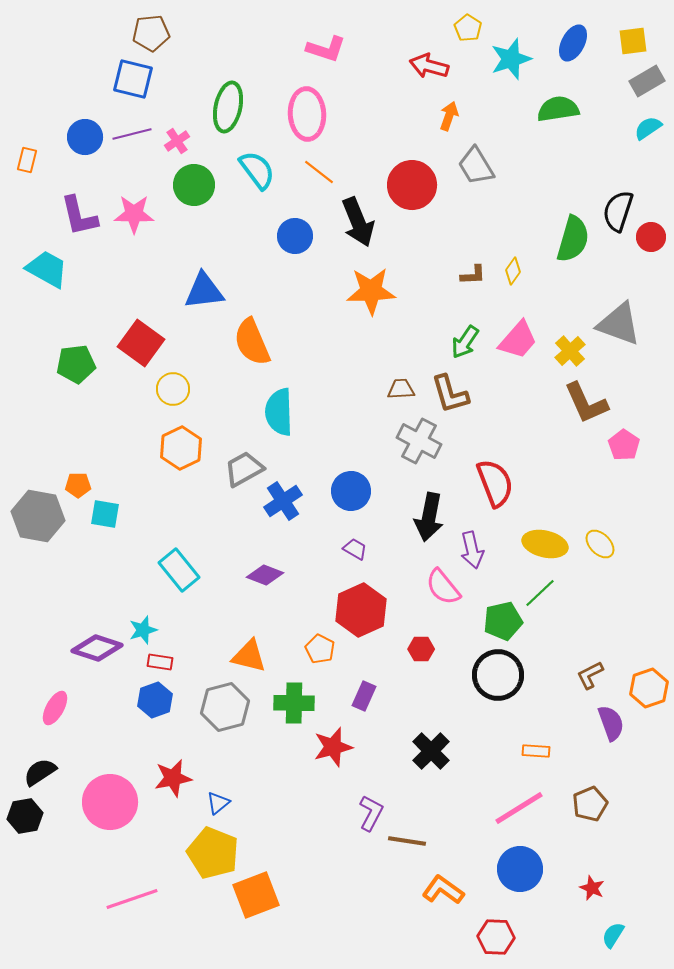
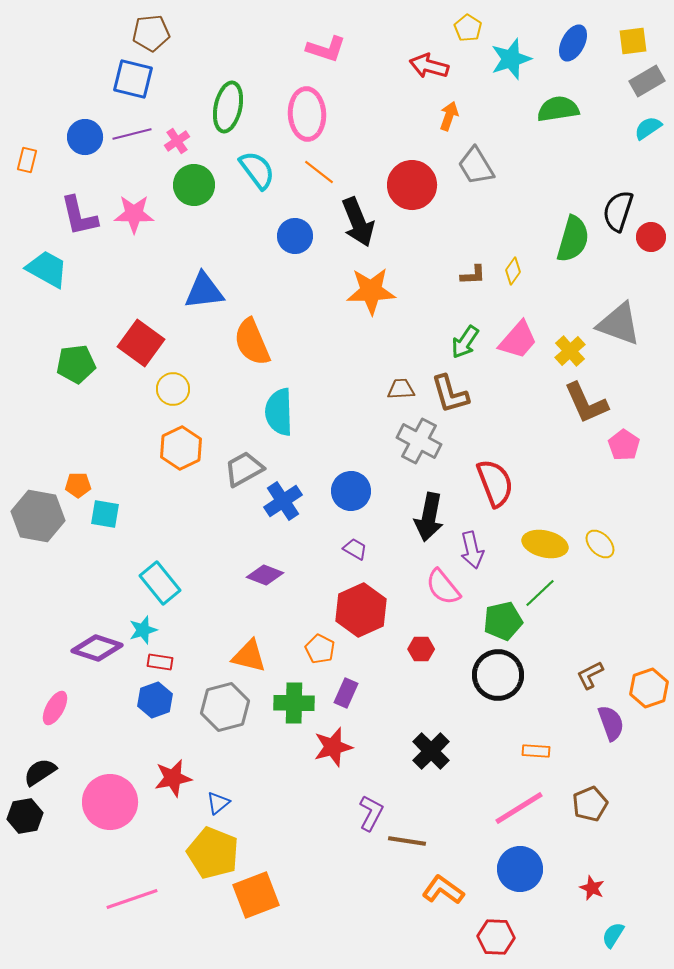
cyan rectangle at (179, 570): moved 19 px left, 13 px down
purple rectangle at (364, 696): moved 18 px left, 3 px up
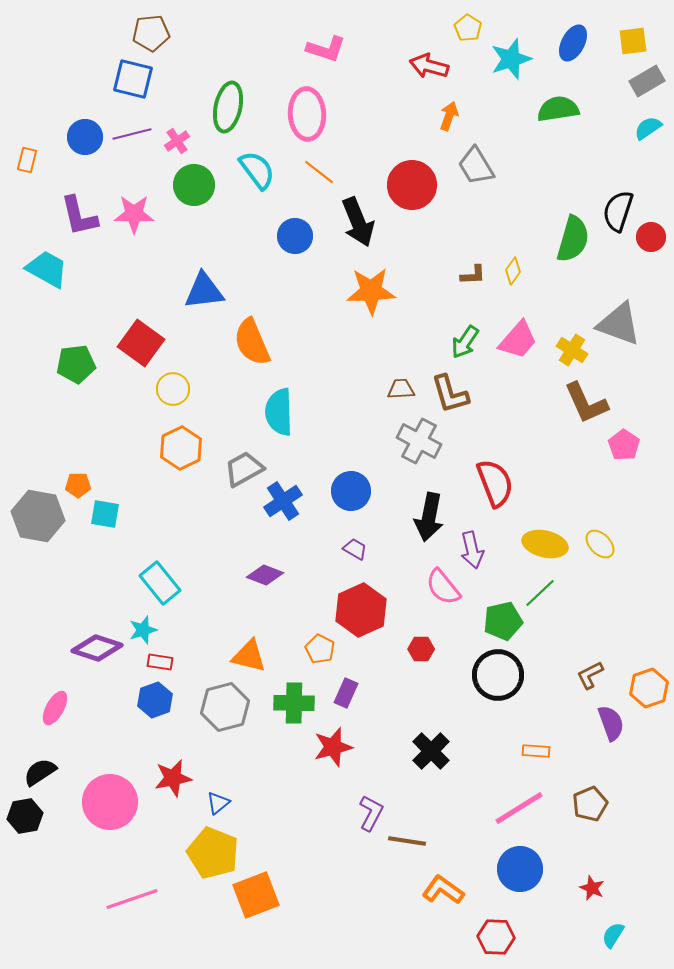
yellow cross at (570, 351): moved 2 px right, 1 px up; rotated 16 degrees counterclockwise
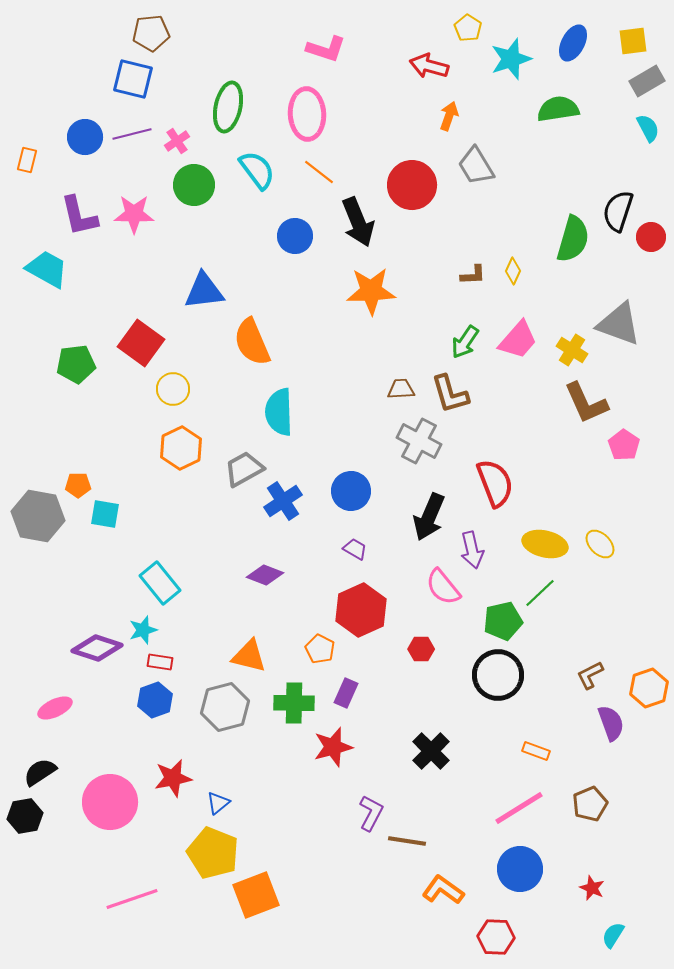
cyan semicircle at (648, 128): rotated 96 degrees clockwise
yellow diamond at (513, 271): rotated 12 degrees counterclockwise
black arrow at (429, 517): rotated 12 degrees clockwise
pink ellipse at (55, 708): rotated 36 degrees clockwise
orange rectangle at (536, 751): rotated 16 degrees clockwise
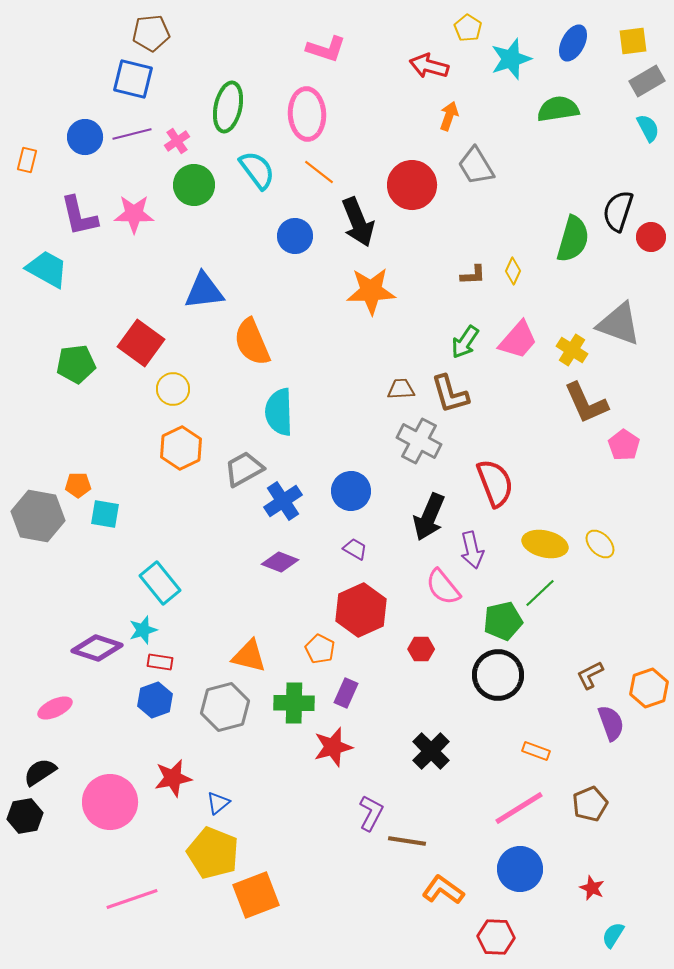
purple diamond at (265, 575): moved 15 px right, 13 px up
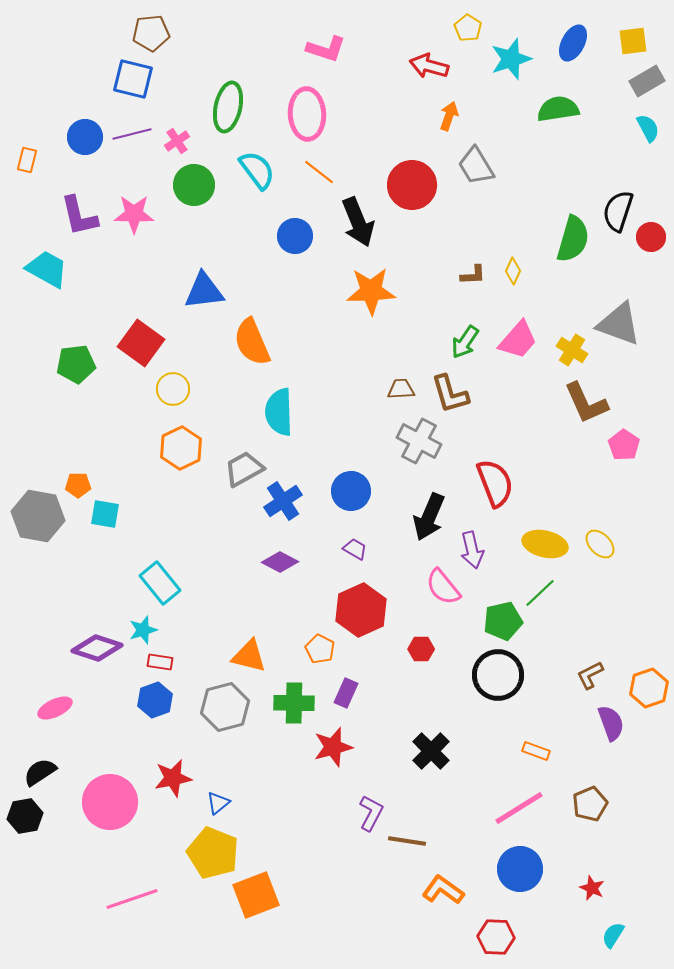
purple diamond at (280, 562): rotated 6 degrees clockwise
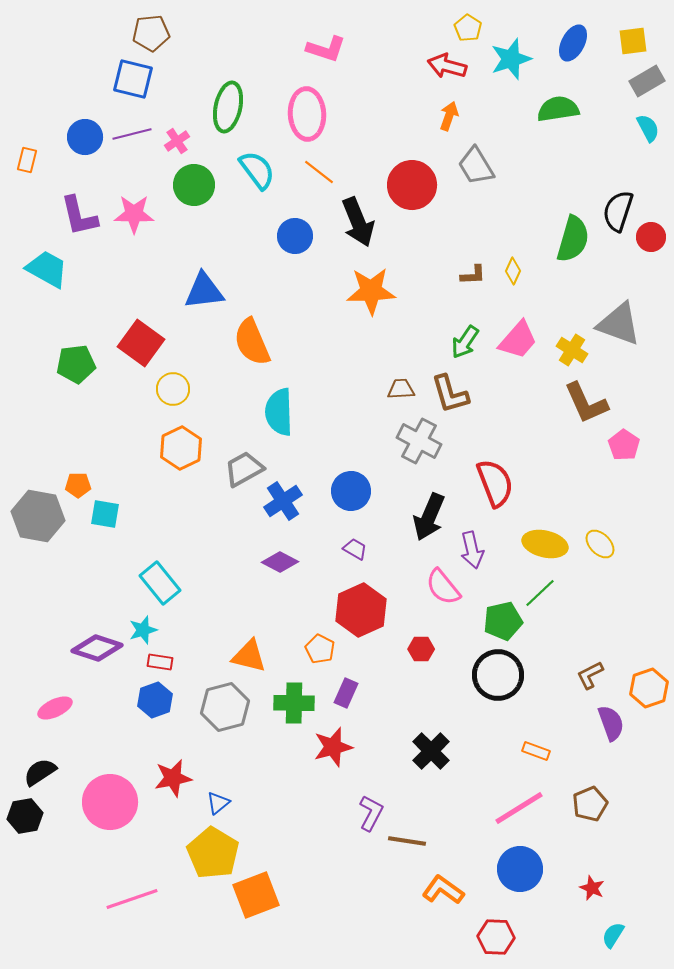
red arrow at (429, 66): moved 18 px right
yellow pentagon at (213, 853): rotated 9 degrees clockwise
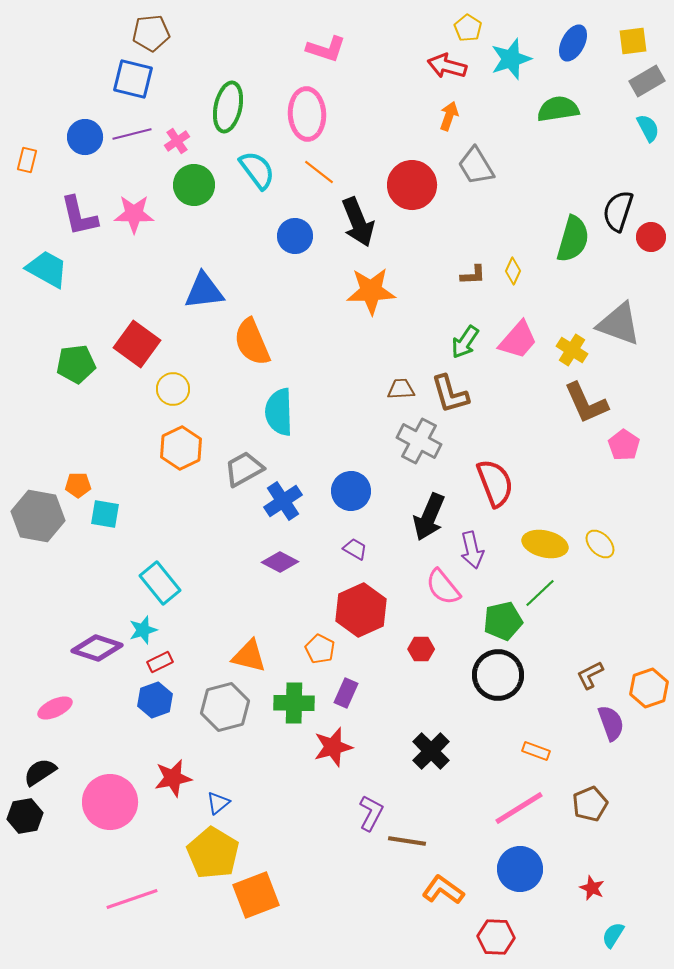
red square at (141, 343): moved 4 px left, 1 px down
red rectangle at (160, 662): rotated 35 degrees counterclockwise
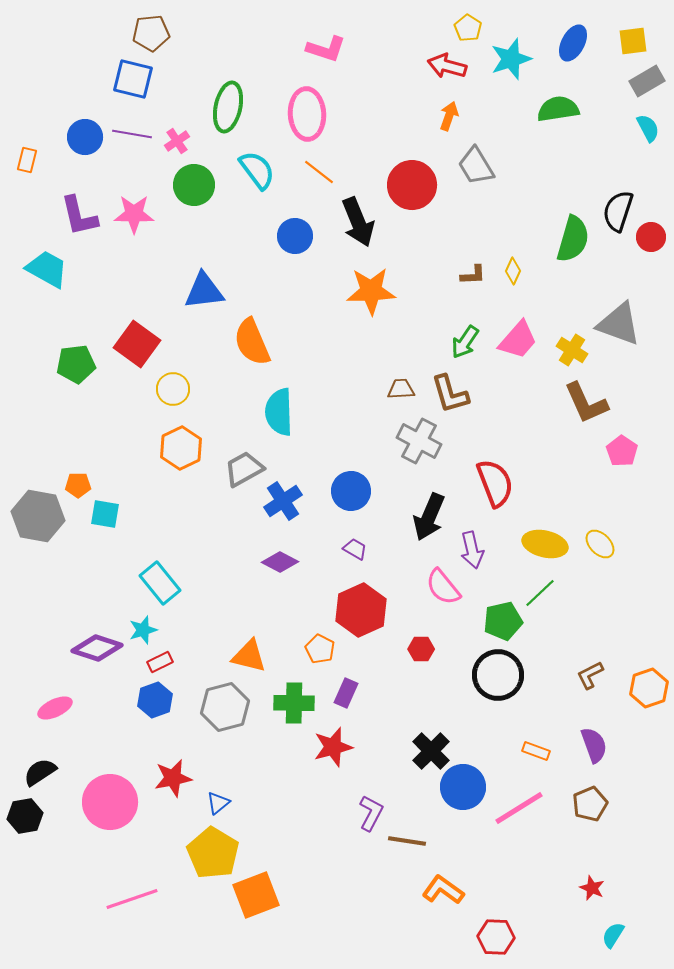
purple line at (132, 134): rotated 24 degrees clockwise
pink pentagon at (624, 445): moved 2 px left, 6 px down
purple semicircle at (611, 723): moved 17 px left, 22 px down
blue circle at (520, 869): moved 57 px left, 82 px up
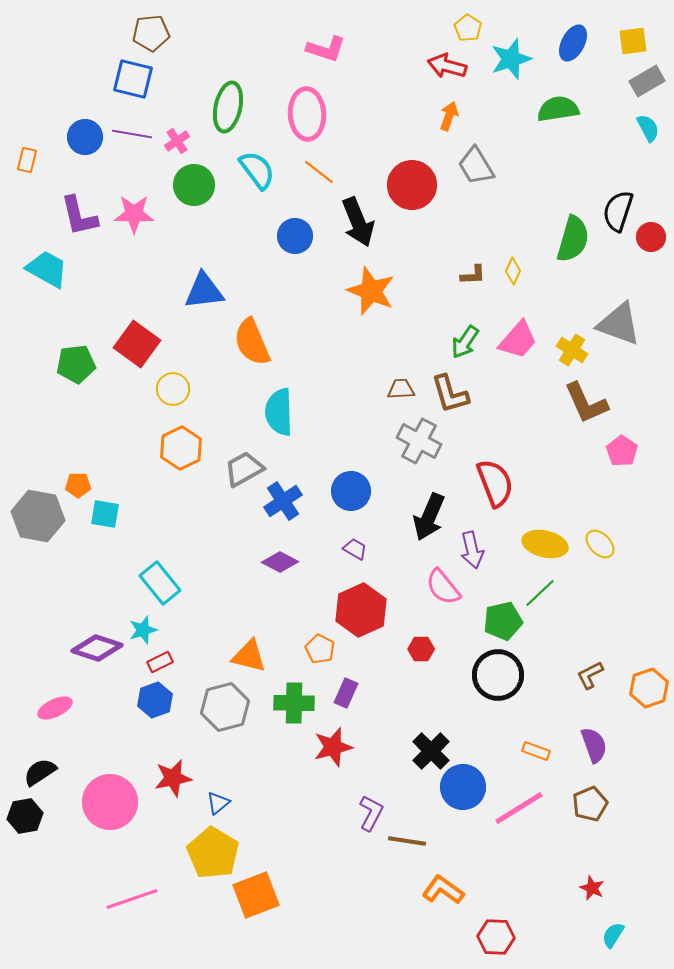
orange star at (371, 291): rotated 24 degrees clockwise
